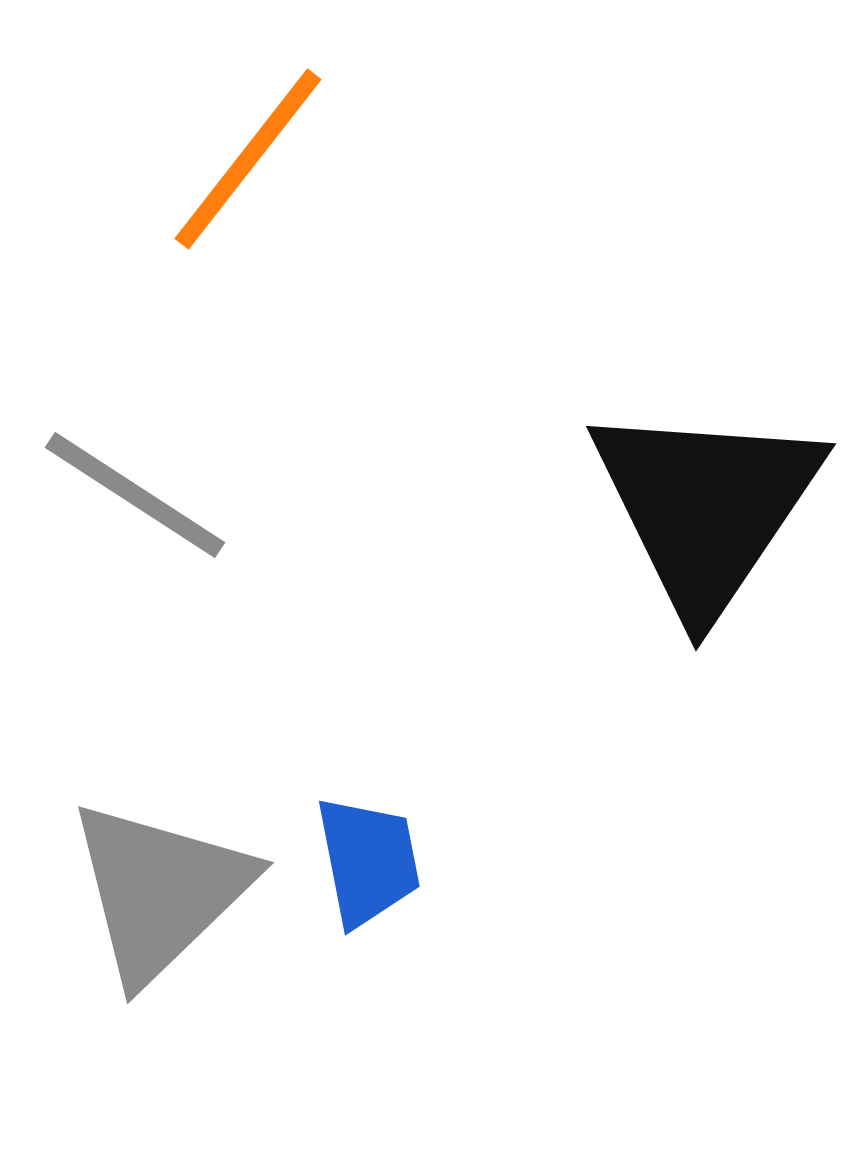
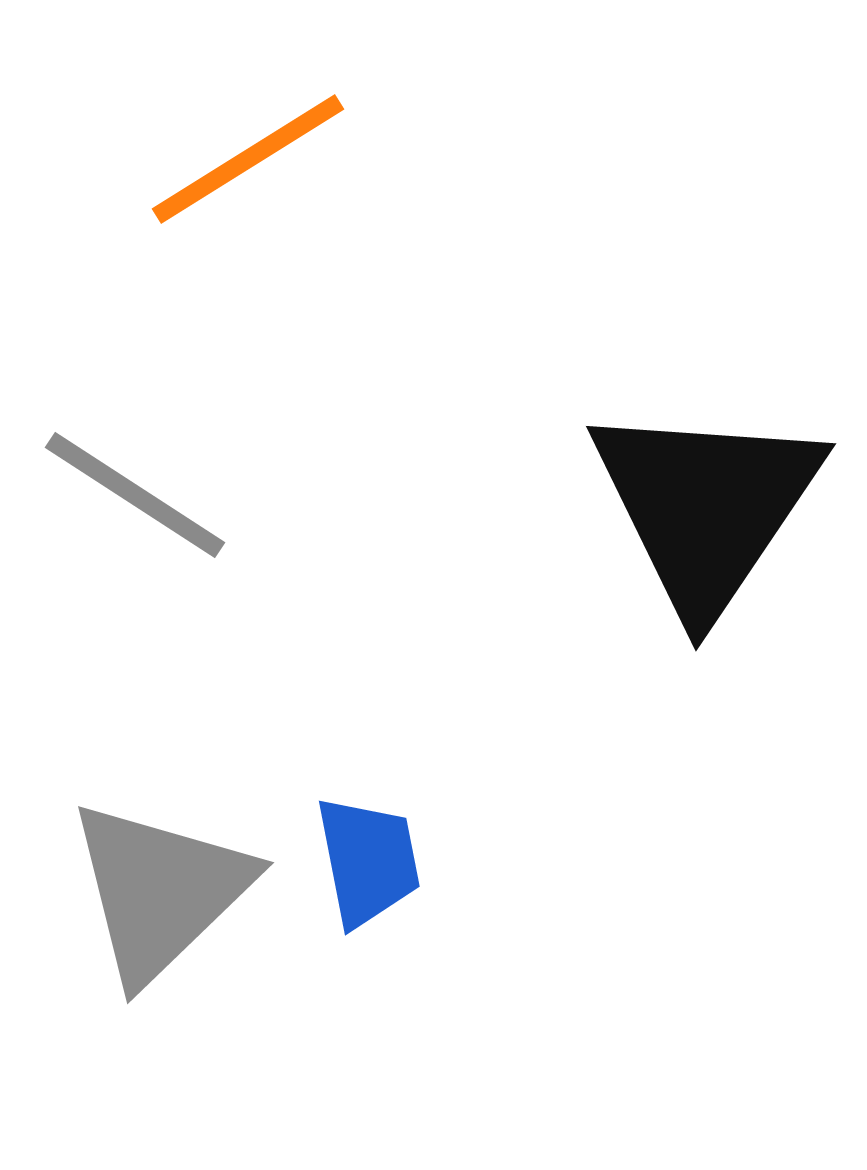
orange line: rotated 20 degrees clockwise
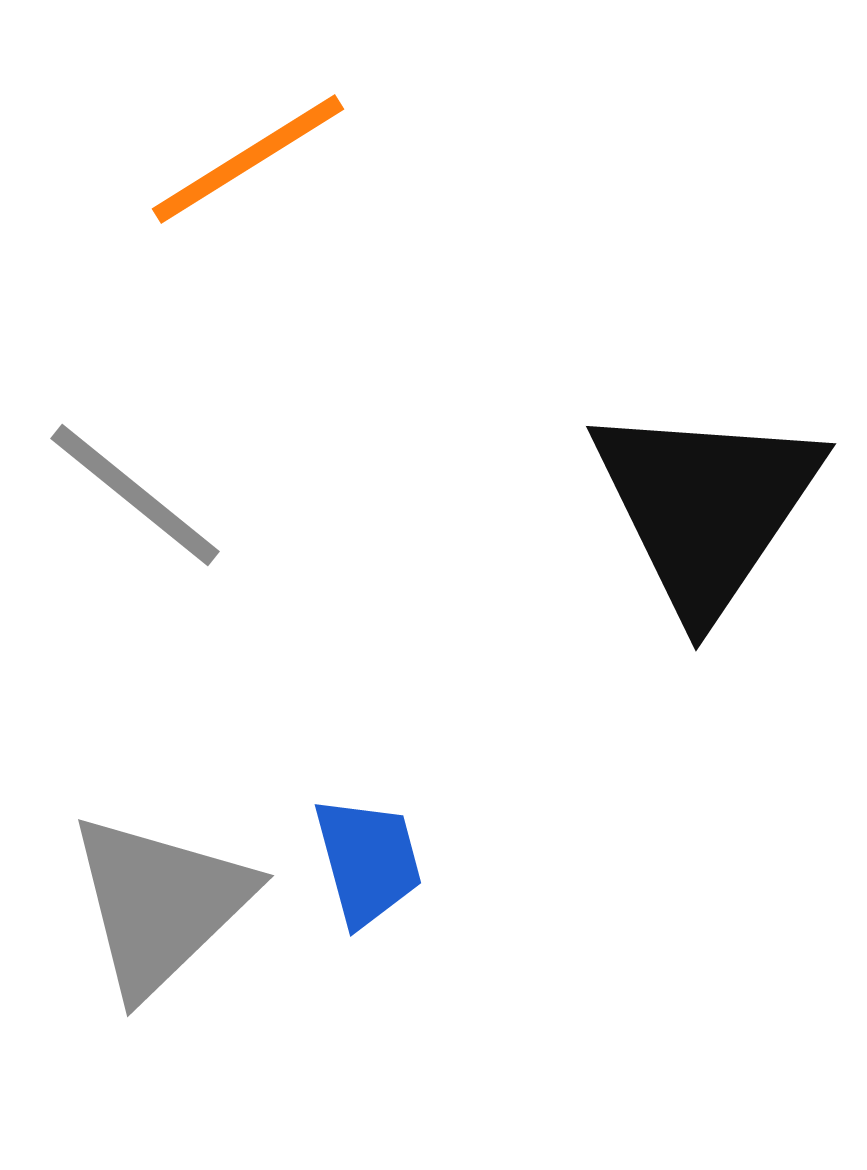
gray line: rotated 6 degrees clockwise
blue trapezoid: rotated 4 degrees counterclockwise
gray triangle: moved 13 px down
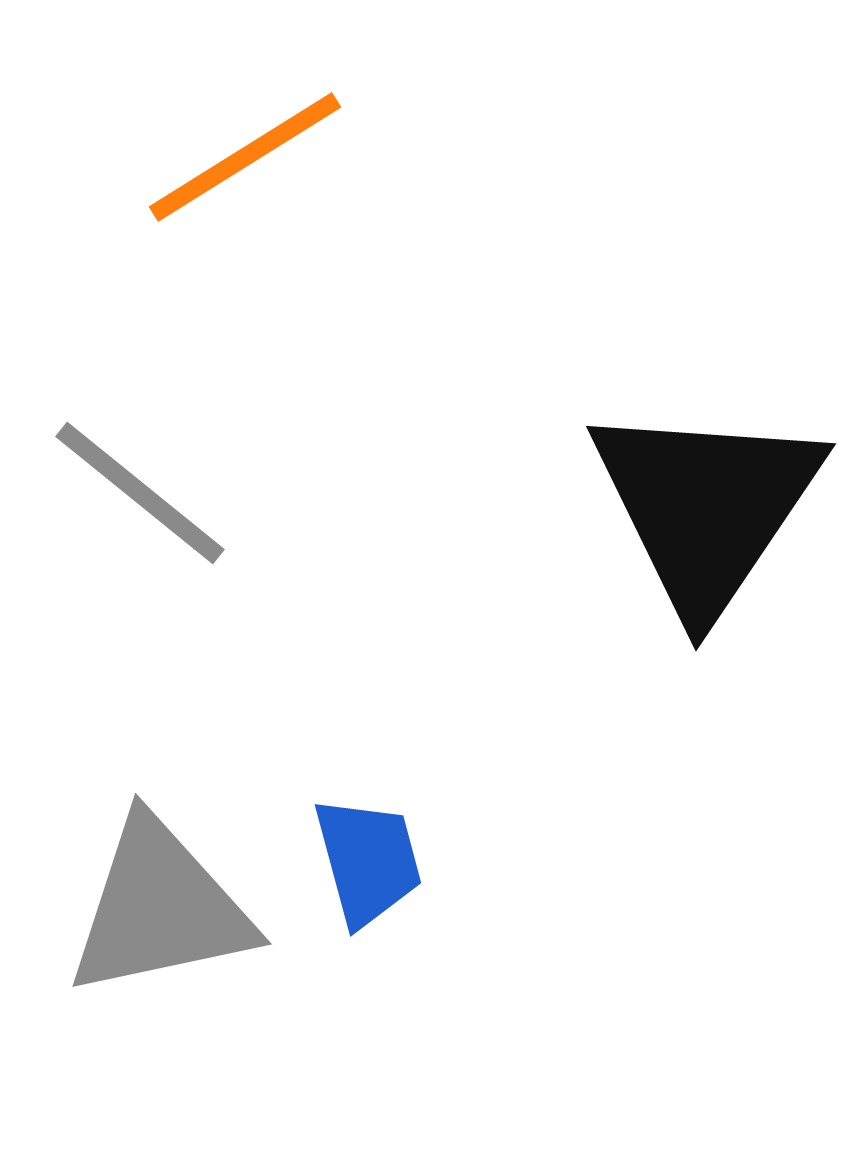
orange line: moved 3 px left, 2 px up
gray line: moved 5 px right, 2 px up
gray triangle: moved 4 px down; rotated 32 degrees clockwise
